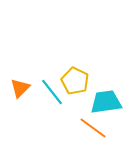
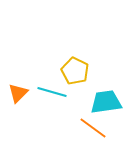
yellow pentagon: moved 10 px up
orange triangle: moved 2 px left, 5 px down
cyan line: rotated 36 degrees counterclockwise
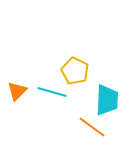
orange triangle: moved 1 px left, 2 px up
cyan trapezoid: moved 1 px right, 2 px up; rotated 100 degrees clockwise
orange line: moved 1 px left, 1 px up
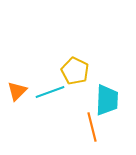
cyan line: moved 2 px left; rotated 36 degrees counterclockwise
orange line: rotated 40 degrees clockwise
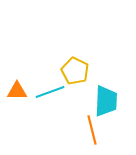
orange triangle: rotated 45 degrees clockwise
cyan trapezoid: moved 1 px left, 1 px down
orange line: moved 3 px down
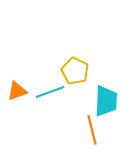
orange triangle: rotated 20 degrees counterclockwise
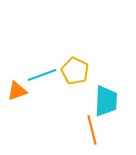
cyan line: moved 8 px left, 17 px up
